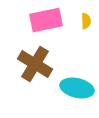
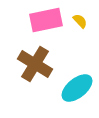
yellow semicircle: moved 6 px left; rotated 42 degrees counterclockwise
cyan ellipse: rotated 52 degrees counterclockwise
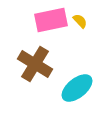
pink rectangle: moved 5 px right
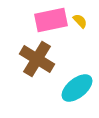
brown cross: moved 2 px right, 5 px up
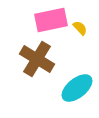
yellow semicircle: moved 7 px down
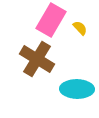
pink rectangle: rotated 48 degrees counterclockwise
cyan ellipse: moved 1 px down; rotated 40 degrees clockwise
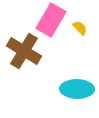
brown cross: moved 13 px left, 8 px up
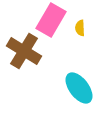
yellow semicircle: rotated 140 degrees counterclockwise
cyan ellipse: moved 2 px right, 1 px up; rotated 52 degrees clockwise
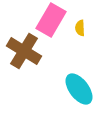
cyan ellipse: moved 1 px down
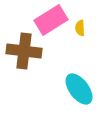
pink rectangle: rotated 28 degrees clockwise
brown cross: rotated 24 degrees counterclockwise
